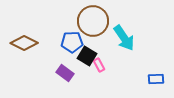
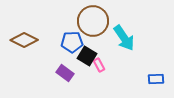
brown diamond: moved 3 px up
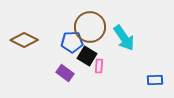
brown circle: moved 3 px left, 6 px down
pink rectangle: moved 1 px down; rotated 32 degrees clockwise
blue rectangle: moved 1 px left, 1 px down
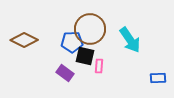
brown circle: moved 2 px down
cyan arrow: moved 6 px right, 2 px down
black square: moved 2 px left; rotated 18 degrees counterclockwise
blue rectangle: moved 3 px right, 2 px up
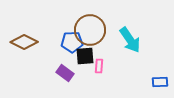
brown circle: moved 1 px down
brown diamond: moved 2 px down
black square: rotated 18 degrees counterclockwise
blue rectangle: moved 2 px right, 4 px down
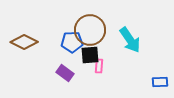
black square: moved 5 px right, 1 px up
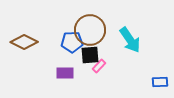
pink rectangle: rotated 40 degrees clockwise
purple rectangle: rotated 36 degrees counterclockwise
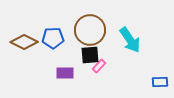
blue pentagon: moved 19 px left, 4 px up
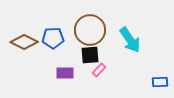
pink rectangle: moved 4 px down
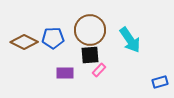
blue rectangle: rotated 14 degrees counterclockwise
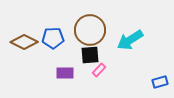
cyan arrow: rotated 92 degrees clockwise
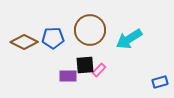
cyan arrow: moved 1 px left, 1 px up
black square: moved 5 px left, 10 px down
purple rectangle: moved 3 px right, 3 px down
